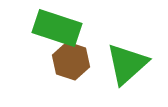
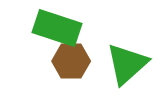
brown hexagon: rotated 18 degrees counterclockwise
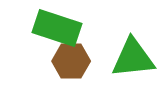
green triangle: moved 6 px right, 6 px up; rotated 36 degrees clockwise
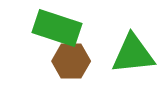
green triangle: moved 4 px up
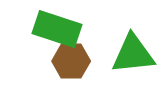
green rectangle: moved 1 px down
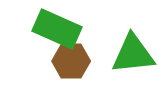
green rectangle: rotated 6 degrees clockwise
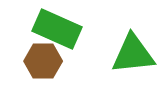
brown hexagon: moved 28 px left
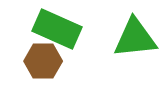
green triangle: moved 2 px right, 16 px up
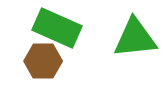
green rectangle: moved 1 px up
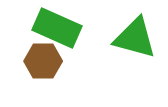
green triangle: rotated 21 degrees clockwise
